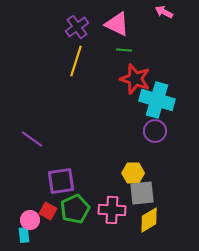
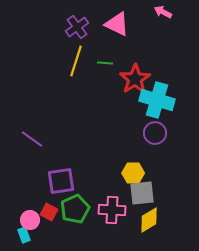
pink arrow: moved 1 px left
green line: moved 19 px left, 13 px down
red star: rotated 20 degrees clockwise
purple circle: moved 2 px down
red square: moved 1 px right, 1 px down
cyan rectangle: rotated 14 degrees counterclockwise
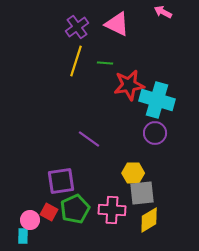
red star: moved 6 px left, 6 px down; rotated 24 degrees clockwise
purple line: moved 57 px right
cyan rectangle: moved 1 px left, 1 px down; rotated 21 degrees clockwise
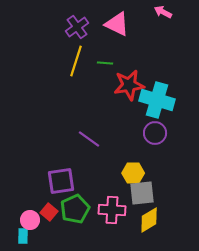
red square: rotated 12 degrees clockwise
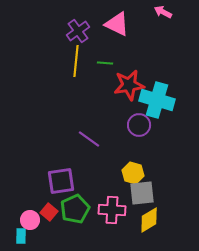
purple cross: moved 1 px right, 4 px down
yellow line: rotated 12 degrees counterclockwise
purple circle: moved 16 px left, 8 px up
yellow hexagon: rotated 15 degrees clockwise
cyan rectangle: moved 2 px left
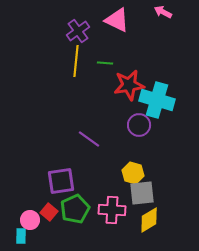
pink triangle: moved 4 px up
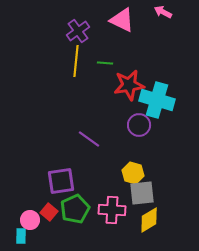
pink triangle: moved 5 px right
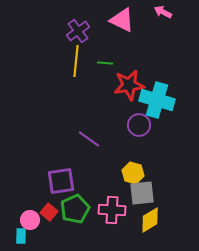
yellow diamond: moved 1 px right
